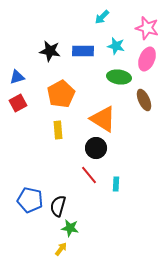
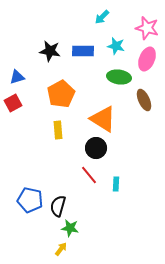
red square: moved 5 px left
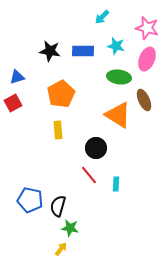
orange triangle: moved 15 px right, 4 px up
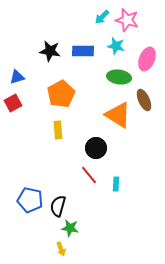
pink star: moved 20 px left, 8 px up
yellow arrow: rotated 120 degrees clockwise
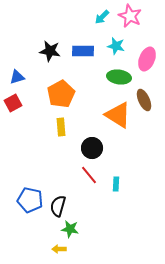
pink star: moved 3 px right, 4 px up; rotated 10 degrees clockwise
yellow rectangle: moved 3 px right, 3 px up
black circle: moved 4 px left
green star: moved 1 px down
yellow arrow: moved 2 px left; rotated 112 degrees clockwise
